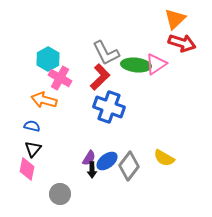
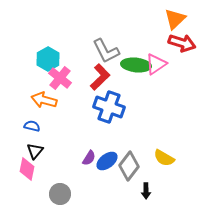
gray L-shape: moved 2 px up
pink cross: rotated 10 degrees clockwise
black triangle: moved 2 px right, 2 px down
black arrow: moved 54 px right, 21 px down
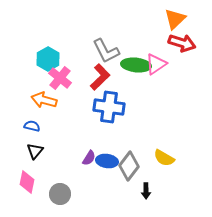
blue cross: rotated 12 degrees counterclockwise
blue ellipse: rotated 45 degrees clockwise
pink diamond: moved 13 px down
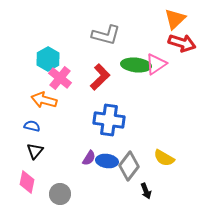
gray L-shape: moved 16 px up; rotated 48 degrees counterclockwise
blue cross: moved 13 px down
black arrow: rotated 21 degrees counterclockwise
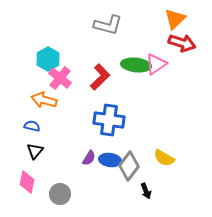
gray L-shape: moved 2 px right, 10 px up
blue ellipse: moved 3 px right, 1 px up
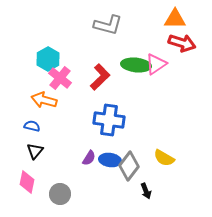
orange triangle: rotated 45 degrees clockwise
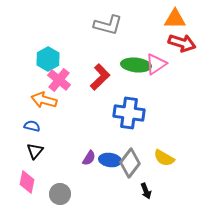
pink cross: moved 1 px left, 2 px down
blue cross: moved 20 px right, 7 px up
gray diamond: moved 1 px right, 3 px up
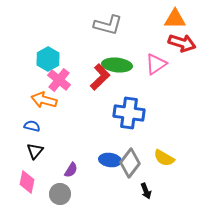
green ellipse: moved 19 px left
purple semicircle: moved 18 px left, 12 px down
